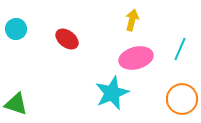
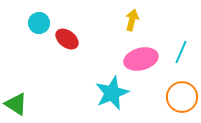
cyan circle: moved 23 px right, 6 px up
cyan line: moved 1 px right, 3 px down
pink ellipse: moved 5 px right, 1 px down
orange circle: moved 2 px up
green triangle: rotated 15 degrees clockwise
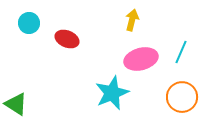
cyan circle: moved 10 px left
red ellipse: rotated 15 degrees counterclockwise
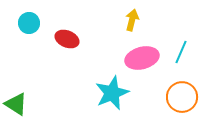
pink ellipse: moved 1 px right, 1 px up
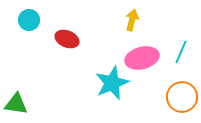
cyan circle: moved 3 px up
cyan star: moved 10 px up
green triangle: rotated 25 degrees counterclockwise
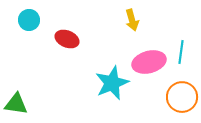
yellow arrow: rotated 150 degrees clockwise
cyan line: rotated 15 degrees counterclockwise
pink ellipse: moved 7 px right, 4 px down
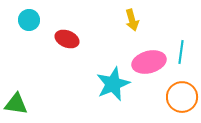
cyan star: moved 1 px right, 1 px down
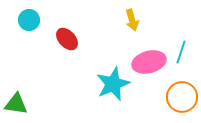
red ellipse: rotated 25 degrees clockwise
cyan line: rotated 10 degrees clockwise
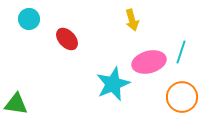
cyan circle: moved 1 px up
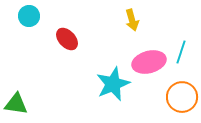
cyan circle: moved 3 px up
